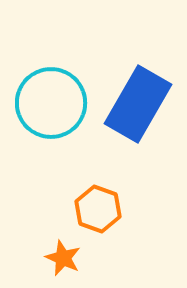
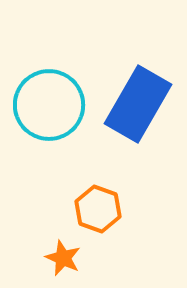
cyan circle: moved 2 px left, 2 px down
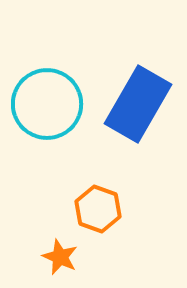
cyan circle: moved 2 px left, 1 px up
orange star: moved 3 px left, 1 px up
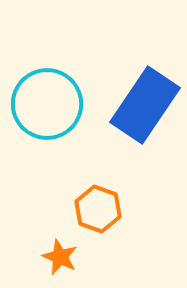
blue rectangle: moved 7 px right, 1 px down; rotated 4 degrees clockwise
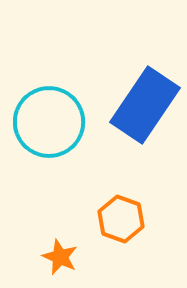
cyan circle: moved 2 px right, 18 px down
orange hexagon: moved 23 px right, 10 px down
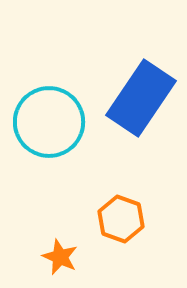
blue rectangle: moved 4 px left, 7 px up
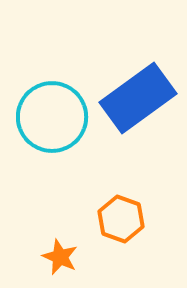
blue rectangle: moved 3 px left; rotated 20 degrees clockwise
cyan circle: moved 3 px right, 5 px up
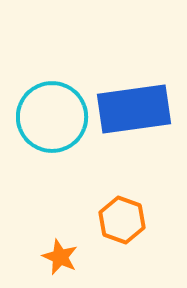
blue rectangle: moved 4 px left, 11 px down; rotated 28 degrees clockwise
orange hexagon: moved 1 px right, 1 px down
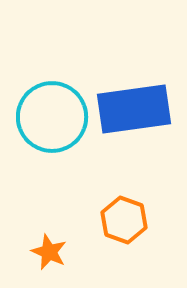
orange hexagon: moved 2 px right
orange star: moved 11 px left, 5 px up
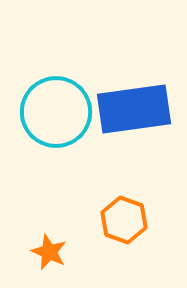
cyan circle: moved 4 px right, 5 px up
